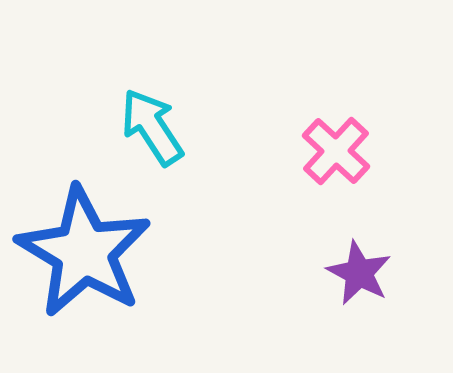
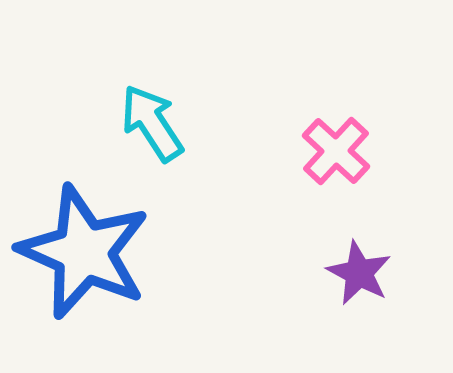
cyan arrow: moved 4 px up
blue star: rotated 7 degrees counterclockwise
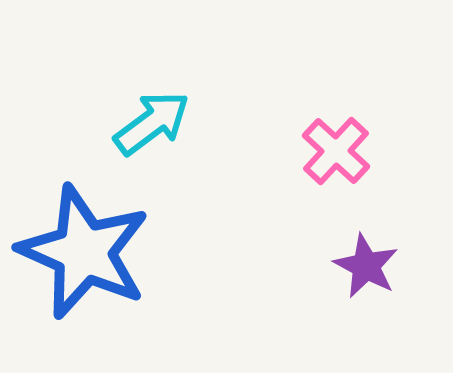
cyan arrow: rotated 86 degrees clockwise
purple star: moved 7 px right, 7 px up
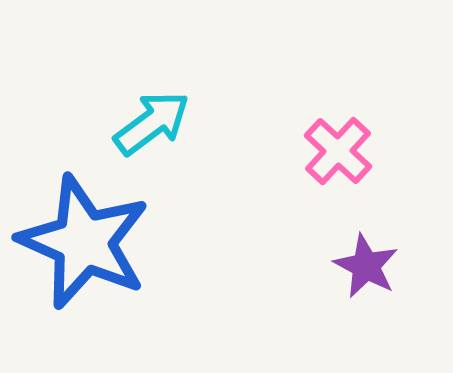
pink cross: moved 2 px right
blue star: moved 10 px up
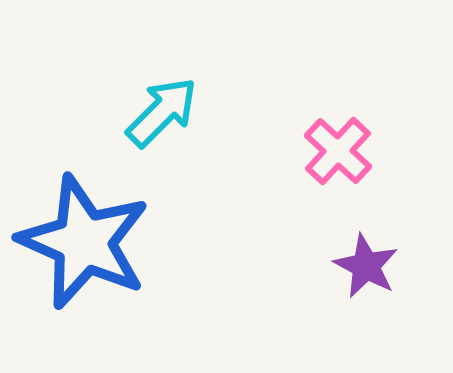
cyan arrow: moved 10 px right, 11 px up; rotated 8 degrees counterclockwise
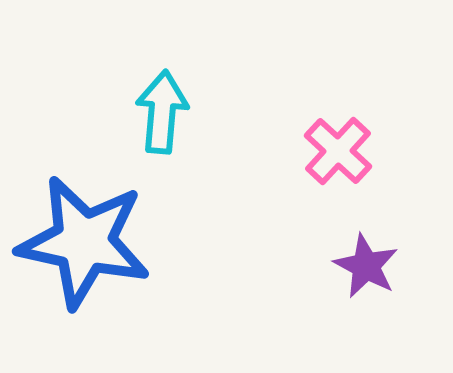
cyan arrow: rotated 40 degrees counterclockwise
blue star: rotated 12 degrees counterclockwise
